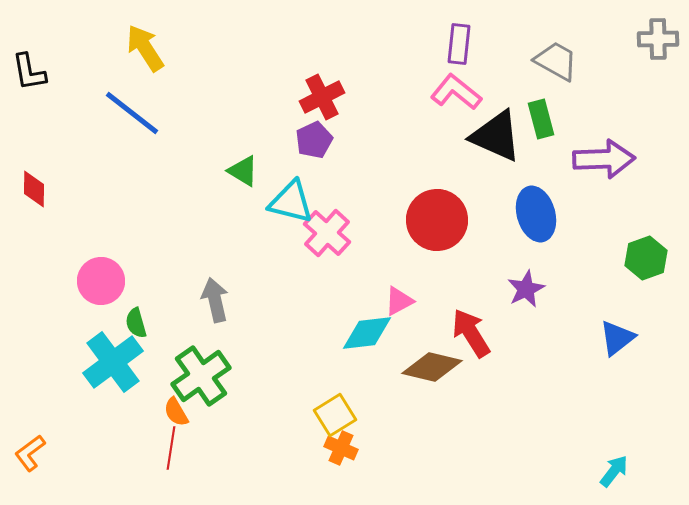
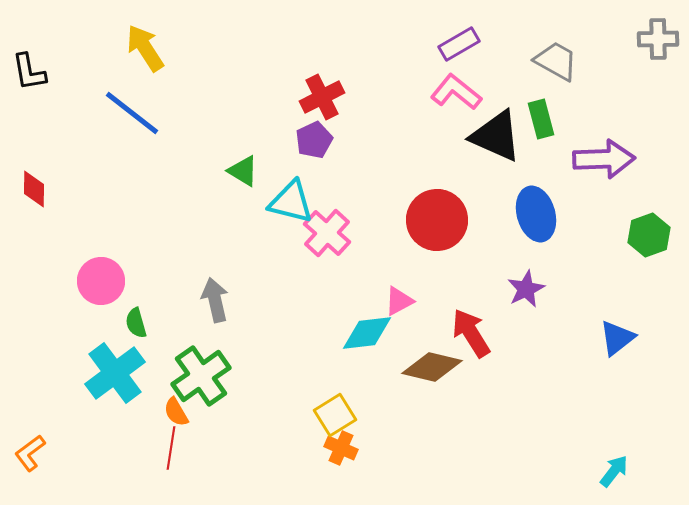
purple rectangle: rotated 54 degrees clockwise
green hexagon: moved 3 px right, 23 px up
cyan cross: moved 2 px right, 11 px down
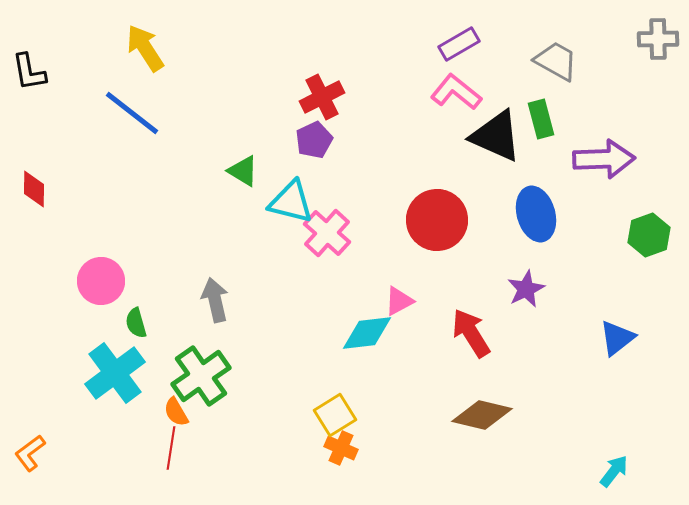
brown diamond: moved 50 px right, 48 px down
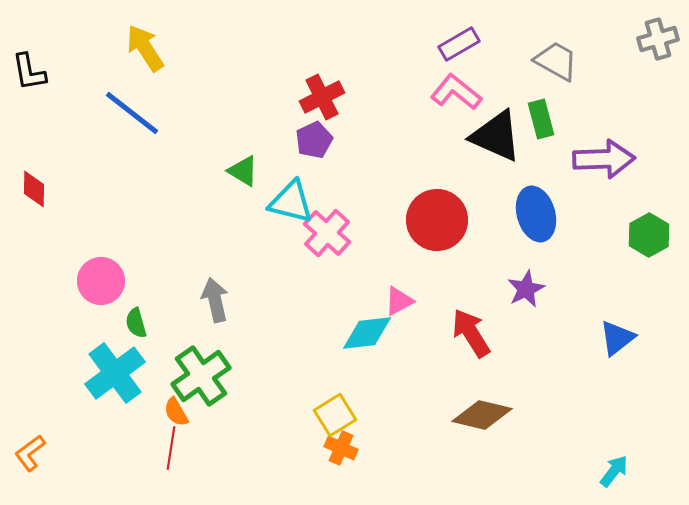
gray cross: rotated 15 degrees counterclockwise
green hexagon: rotated 9 degrees counterclockwise
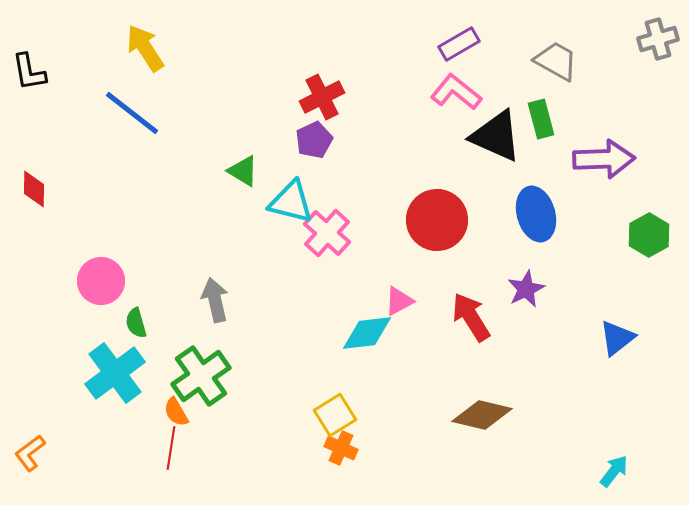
red arrow: moved 16 px up
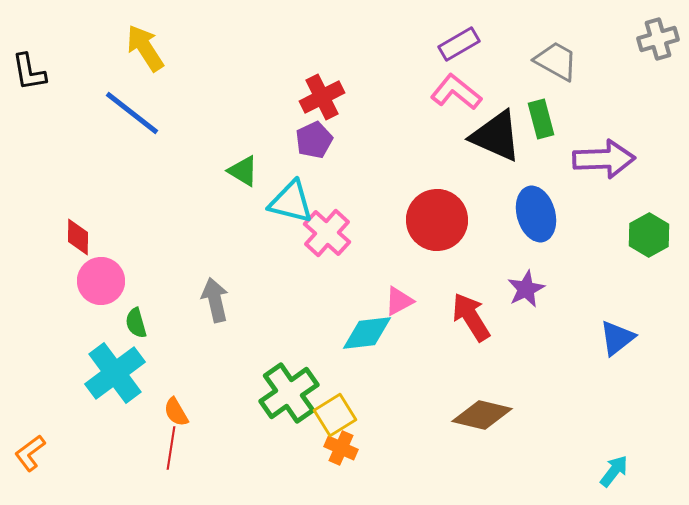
red diamond: moved 44 px right, 48 px down
green cross: moved 88 px right, 17 px down
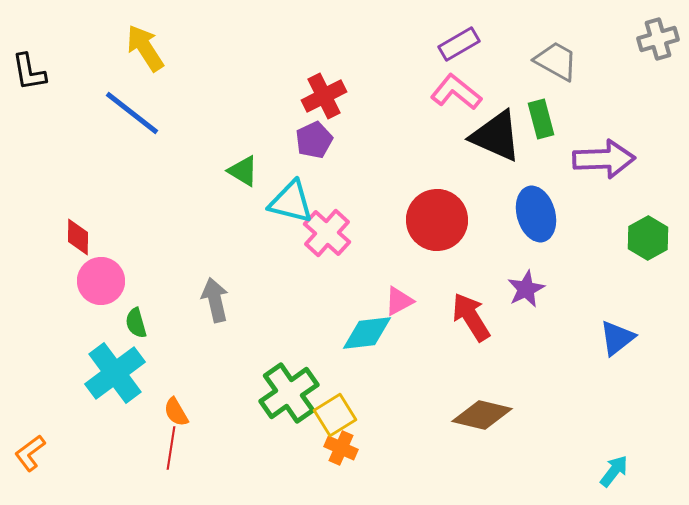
red cross: moved 2 px right, 1 px up
green hexagon: moved 1 px left, 3 px down
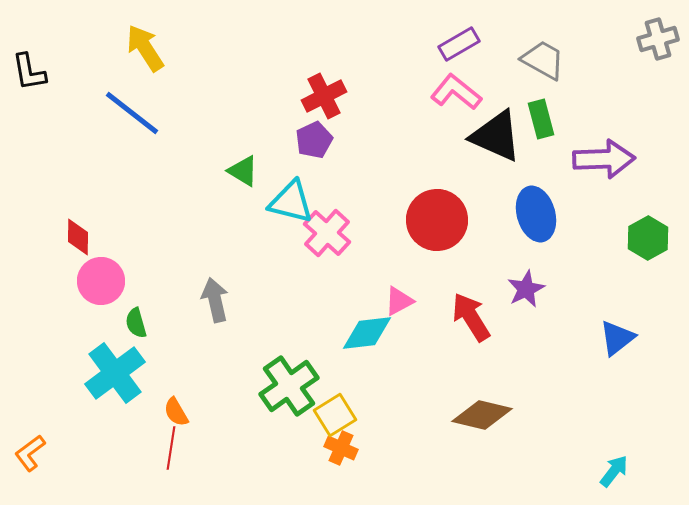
gray trapezoid: moved 13 px left, 1 px up
green cross: moved 7 px up
